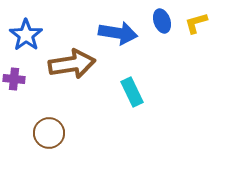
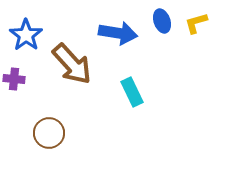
brown arrow: rotated 57 degrees clockwise
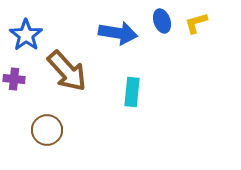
brown arrow: moved 5 px left, 7 px down
cyan rectangle: rotated 32 degrees clockwise
brown circle: moved 2 px left, 3 px up
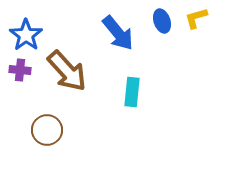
yellow L-shape: moved 5 px up
blue arrow: rotated 42 degrees clockwise
purple cross: moved 6 px right, 9 px up
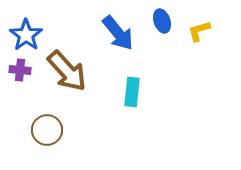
yellow L-shape: moved 3 px right, 13 px down
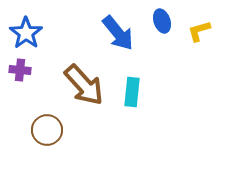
blue star: moved 2 px up
brown arrow: moved 17 px right, 14 px down
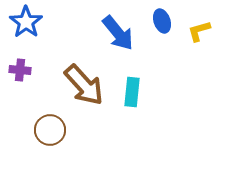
blue star: moved 11 px up
brown circle: moved 3 px right
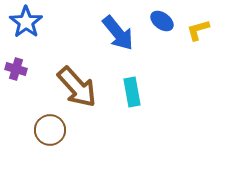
blue ellipse: rotated 35 degrees counterclockwise
yellow L-shape: moved 1 px left, 1 px up
purple cross: moved 4 px left, 1 px up; rotated 10 degrees clockwise
brown arrow: moved 7 px left, 2 px down
cyan rectangle: rotated 16 degrees counterclockwise
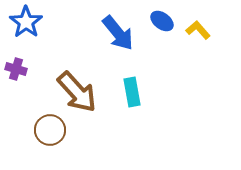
yellow L-shape: rotated 65 degrees clockwise
brown arrow: moved 5 px down
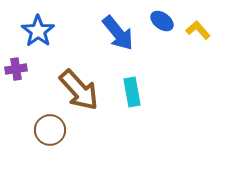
blue star: moved 12 px right, 9 px down
purple cross: rotated 25 degrees counterclockwise
brown arrow: moved 2 px right, 2 px up
